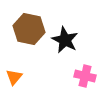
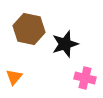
black star: moved 4 px down; rotated 28 degrees clockwise
pink cross: moved 2 px down
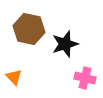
orange triangle: rotated 24 degrees counterclockwise
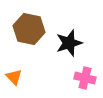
black star: moved 4 px right, 1 px up
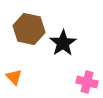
black star: moved 6 px left; rotated 16 degrees counterclockwise
pink cross: moved 2 px right, 4 px down
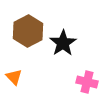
brown hexagon: moved 1 px left, 2 px down; rotated 20 degrees clockwise
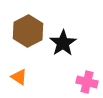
orange triangle: moved 5 px right; rotated 12 degrees counterclockwise
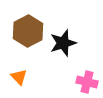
black star: rotated 16 degrees clockwise
orange triangle: rotated 12 degrees clockwise
